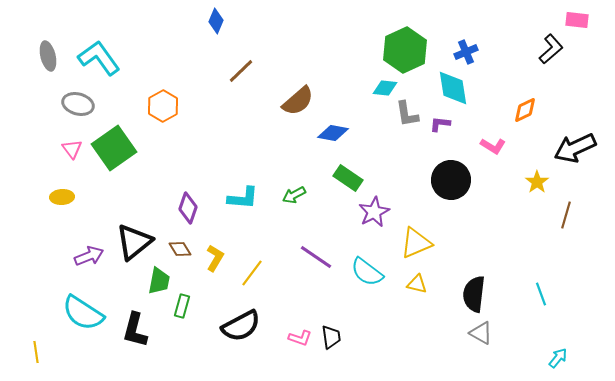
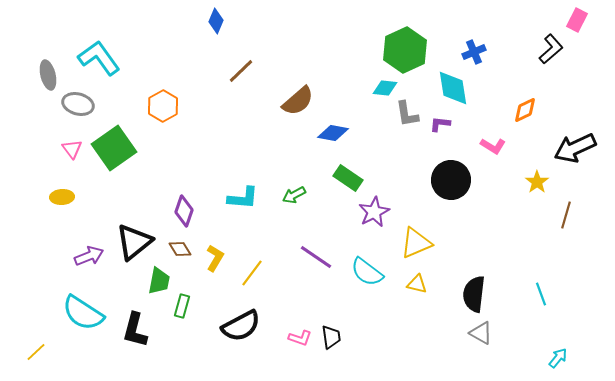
pink rectangle at (577, 20): rotated 70 degrees counterclockwise
blue cross at (466, 52): moved 8 px right
gray ellipse at (48, 56): moved 19 px down
purple diamond at (188, 208): moved 4 px left, 3 px down
yellow line at (36, 352): rotated 55 degrees clockwise
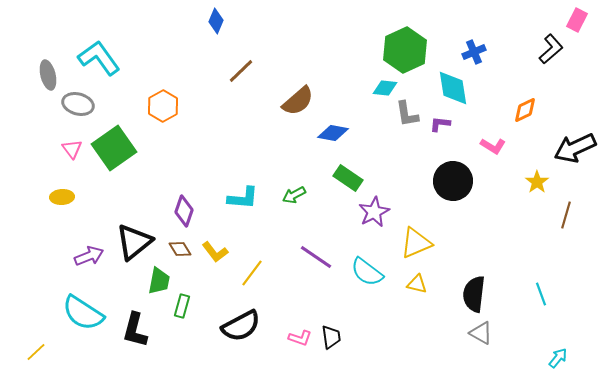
black circle at (451, 180): moved 2 px right, 1 px down
yellow L-shape at (215, 258): moved 6 px up; rotated 112 degrees clockwise
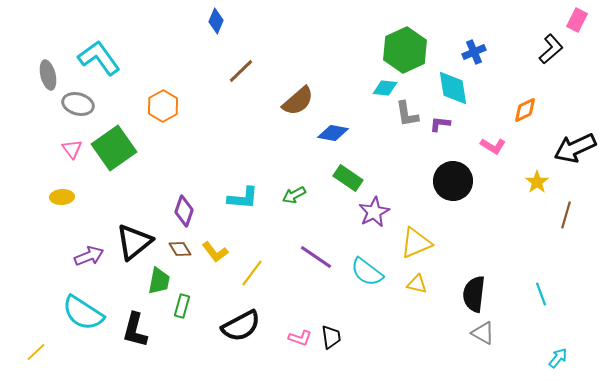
gray triangle at (481, 333): moved 2 px right
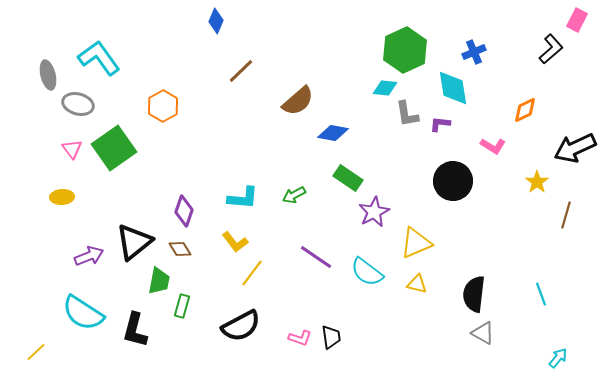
yellow L-shape at (215, 252): moved 20 px right, 10 px up
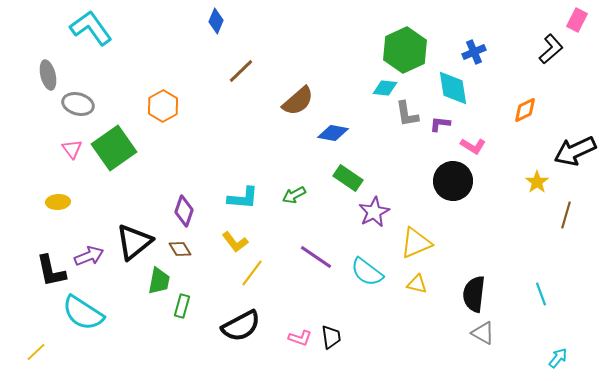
cyan L-shape at (99, 58): moved 8 px left, 30 px up
pink L-shape at (493, 146): moved 20 px left
black arrow at (575, 148): moved 3 px down
yellow ellipse at (62, 197): moved 4 px left, 5 px down
black L-shape at (135, 330): moved 84 px left, 59 px up; rotated 27 degrees counterclockwise
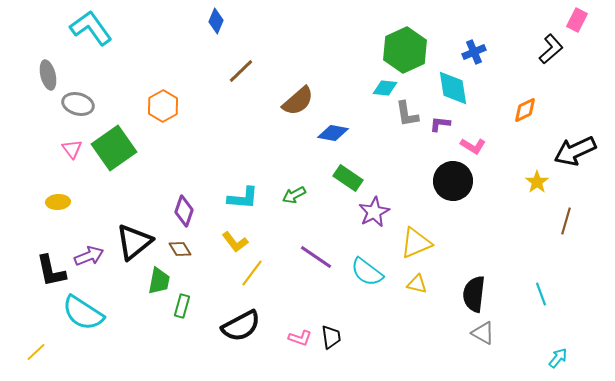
brown line at (566, 215): moved 6 px down
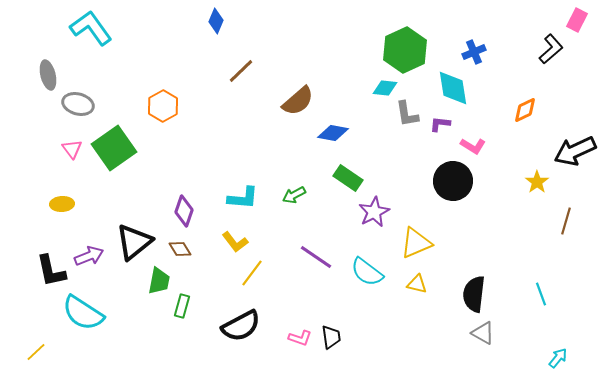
yellow ellipse at (58, 202): moved 4 px right, 2 px down
